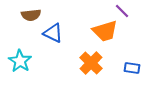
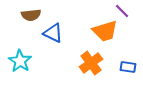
orange cross: rotated 10 degrees clockwise
blue rectangle: moved 4 px left, 1 px up
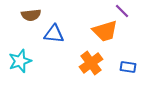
blue triangle: moved 1 px right, 1 px down; rotated 20 degrees counterclockwise
cyan star: rotated 20 degrees clockwise
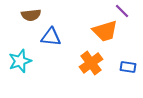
blue triangle: moved 3 px left, 3 px down
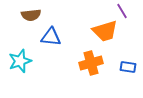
purple line: rotated 14 degrees clockwise
orange cross: rotated 20 degrees clockwise
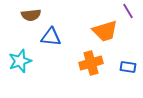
purple line: moved 6 px right
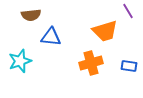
blue rectangle: moved 1 px right, 1 px up
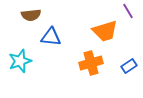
blue rectangle: rotated 42 degrees counterclockwise
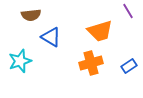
orange trapezoid: moved 5 px left
blue triangle: rotated 25 degrees clockwise
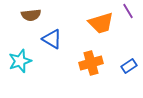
orange trapezoid: moved 1 px right, 8 px up
blue triangle: moved 1 px right, 2 px down
